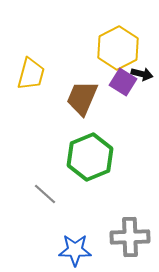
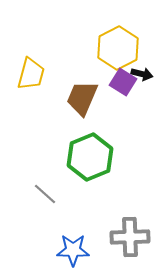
blue star: moved 2 px left
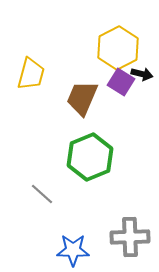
purple square: moved 2 px left
gray line: moved 3 px left
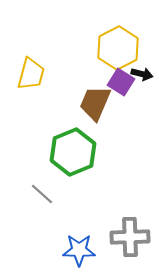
brown trapezoid: moved 13 px right, 5 px down
green hexagon: moved 17 px left, 5 px up
blue star: moved 6 px right
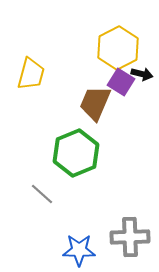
green hexagon: moved 3 px right, 1 px down
